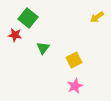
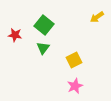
green square: moved 16 px right, 7 px down
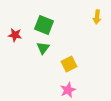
yellow arrow: rotated 48 degrees counterclockwise
green square: rotated 18 degrees counterclockwise
yellow square: moved 5 px left, 4 px down
pink star: moved 7 px left, 4 px down
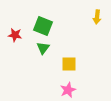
green square: moved 1 px left, 1 px down
yellow square: rotated 28 degrees clockwise
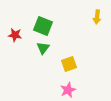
yellow square: rotated 21 degrees counterclockwise
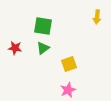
green square: rotated 12 degrees counterclockwise
red star: moved 13 px down
green triangle: rotated 16 degrees clockwise
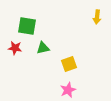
green square: moved 16 px left
green triangle: rotated 24 degrees clockwise
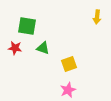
green triangle: rotated 32 degrees clockwise
